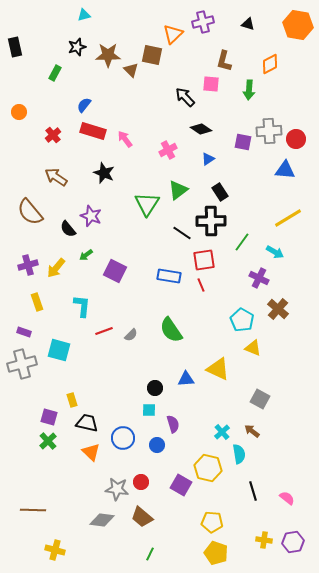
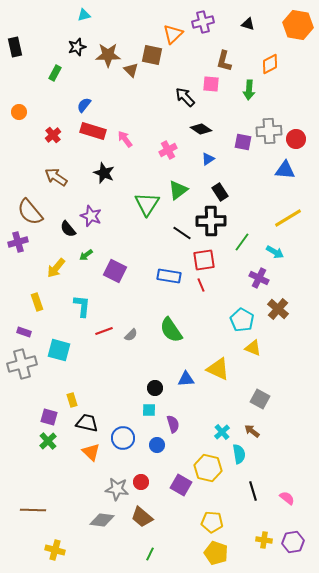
purple cross at (28, 265): moved 10 px left, 23 px up
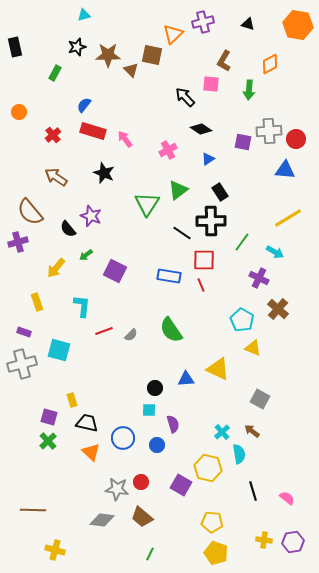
brown L-shape at (224, 61): rotated 15 degrees clockwise
red square at (204, 260): rotated 10 degrees clockwise
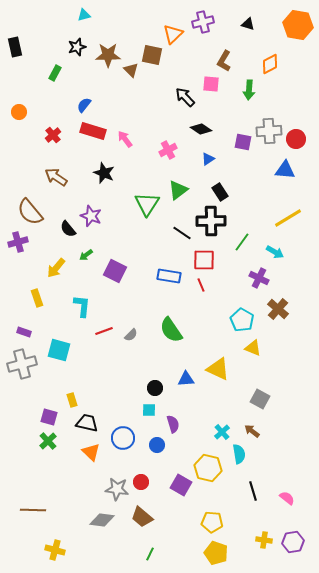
yellow rectangle at (37, 302): moved 4 px up
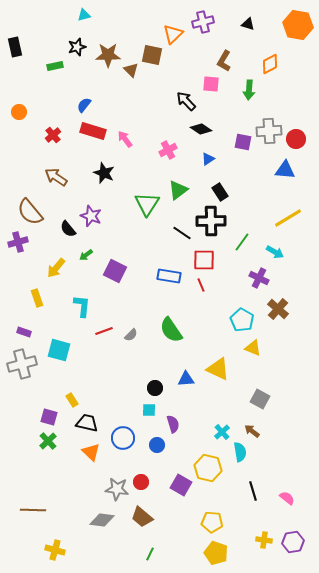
green rectangle at (55, 73): moved 7 px up; rotated 49 degrees clockwise
black arrow at (185, 97): moved 1 px right, 4 px down
yellow rectangle at (72, 400): rotated 16 degrees counterclockwise
cyan semicircle at (239, 454): moved 1 px right, 2 px up
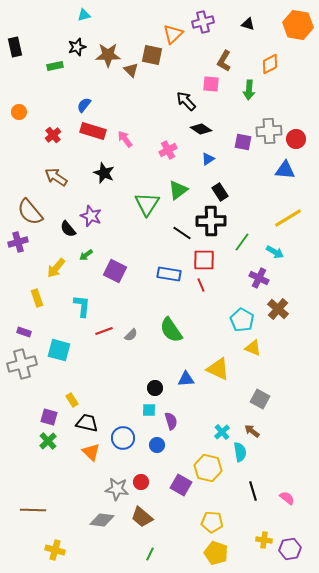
blue rectangle at (169, 276): moved 2 px up
purple semicircle at (173, 424): moved 2 px left, 3 px up
purple hexagon at (293, 542): moved 3 px left, 7 px down
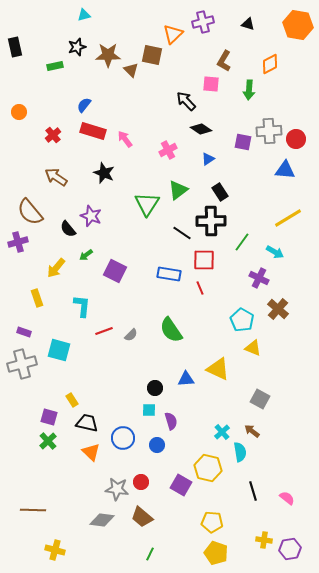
red line at (201, 285): moved 1 px left, 3 px down
